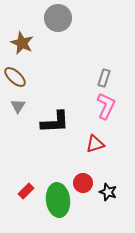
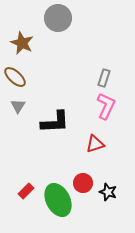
green ellipse: rotated 20 degrees counterclockwise
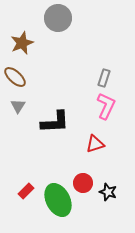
brown star: rotated 25 degrees clockwise
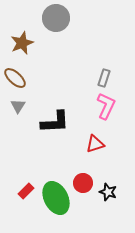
gray circle: moved 2 px left
brown ellipse: moved 1 px down
green ellipse: moved 2 px left, 2 px up
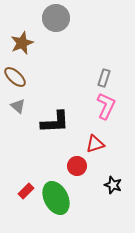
brown ellipse: moved 1 px up
gray triangle: rotated 21 degrees counterclockwise
red circle: moved 6 px left, 17 px up
black star: moved 5 px right, 7 px up
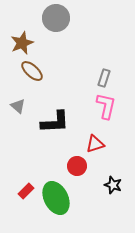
brown ellipse: moved 17 px right, 6 px up
pink L-shape: rotated 12 degrees counterclockwise
